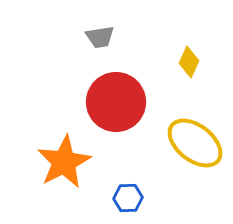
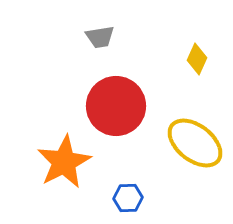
yellow diamond: moved 8 px right, 3 px up
red circle: moved 4 px down
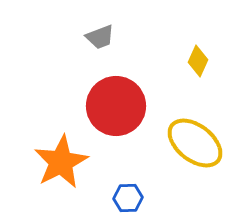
gray trapezoid: rotated 12 degrees counterclockwise
yellow diamond: moved 1 px right, 2 px down
orange star: moved 3 px left
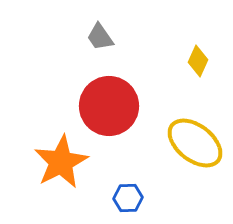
gray trapezoid: rotated 76 degrees clockwise
red circle: moved 7 px left
